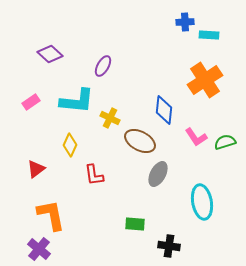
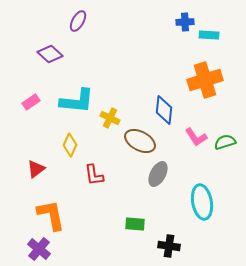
purple ellipse: moved 25 px left, 45 px up
orange cross: rotated 16 degrees clockwise
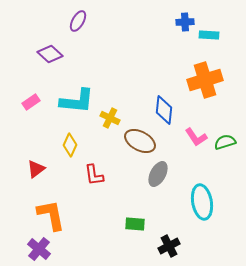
black cross: rotated 35 degrees counterclockwise
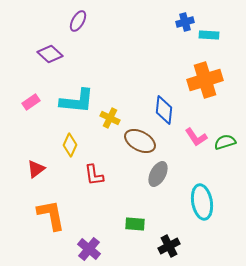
blue cross: rotated 12 degrees counterclockwise
purple cross: moved 50 px right
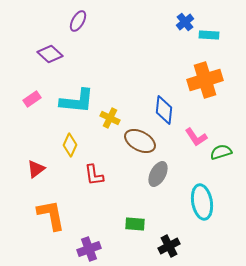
blue cross: rotated 24 degrees counterclockwise
pink rectangle: moved 1 px right, 3 px up
green semicircle: moved 4 px left, 10 px down
purple cross: rotated 30 degrees clockwise
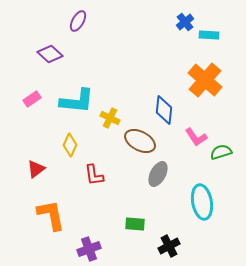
orange cross: rotated 32 degrees counterclockwise
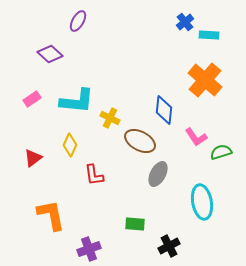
red triangle: moved 3 px left, 11 px up
